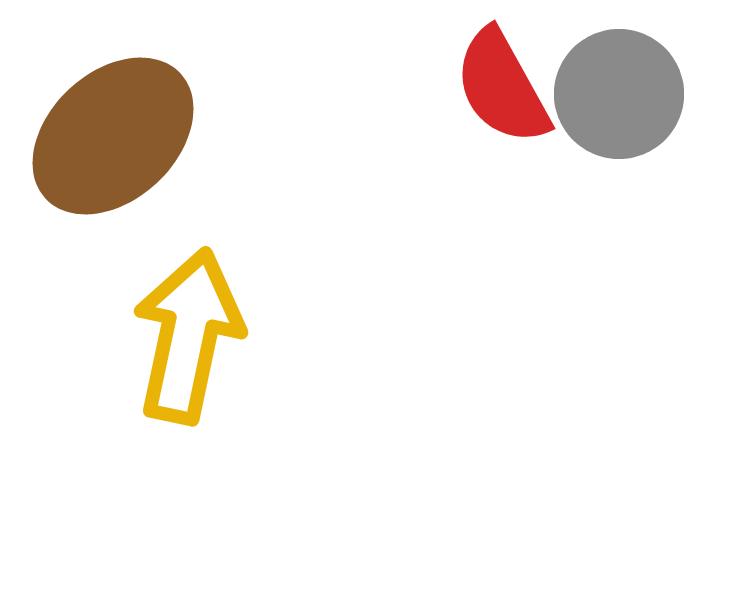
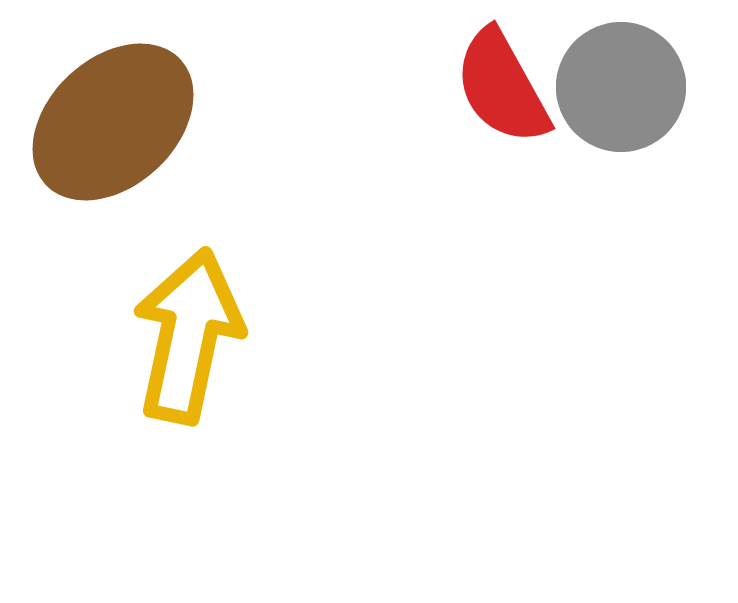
gray circle: moved 2 px right, 7 px up
brown ellipse: moved 14 px up
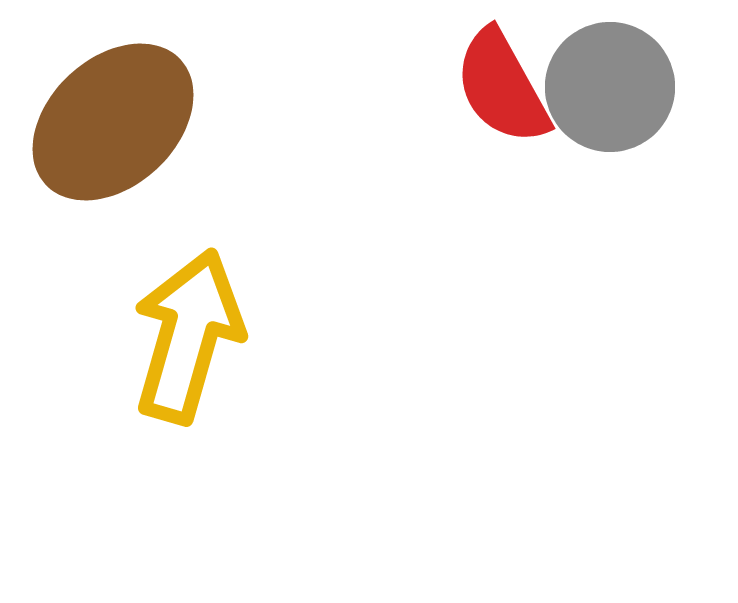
gray circle: moved 11 px left
yellow arrow: rotated 4 degrees clockwise
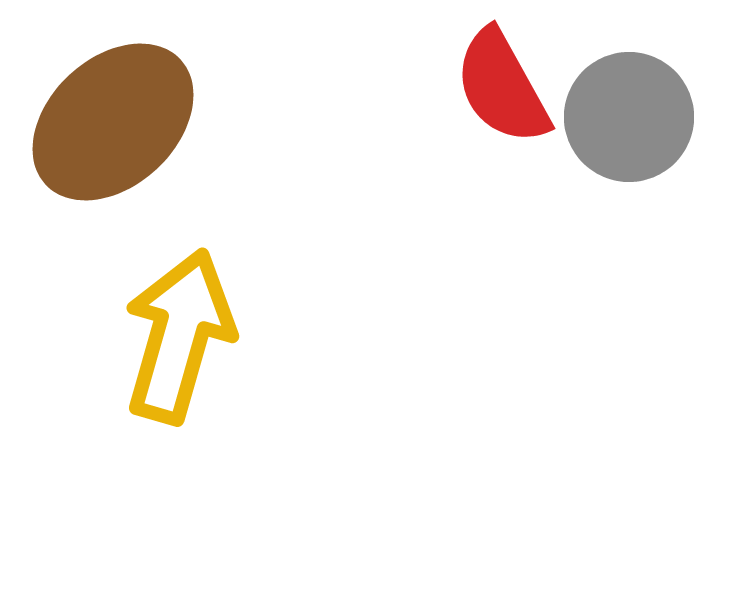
gray circle: moved 19 px right, 30 px down
yellow arrow: moved 9 px left
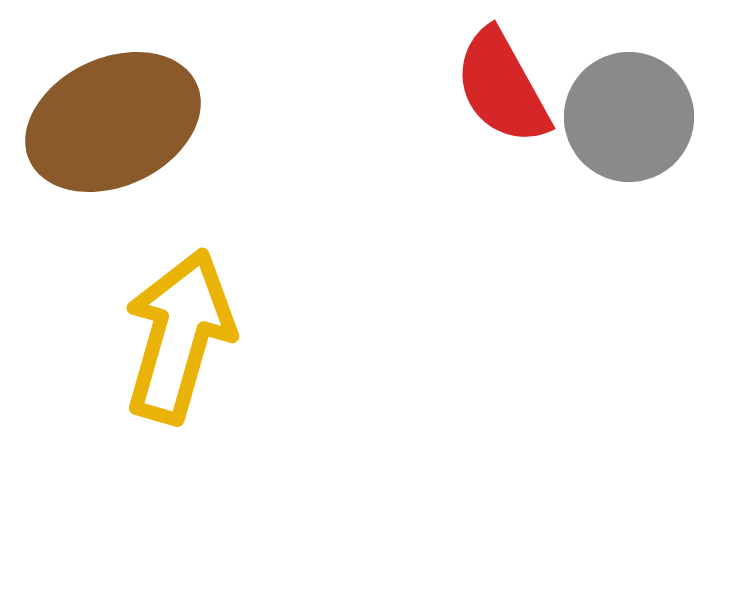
brown ellipse: rotated 18 degrees clockwise
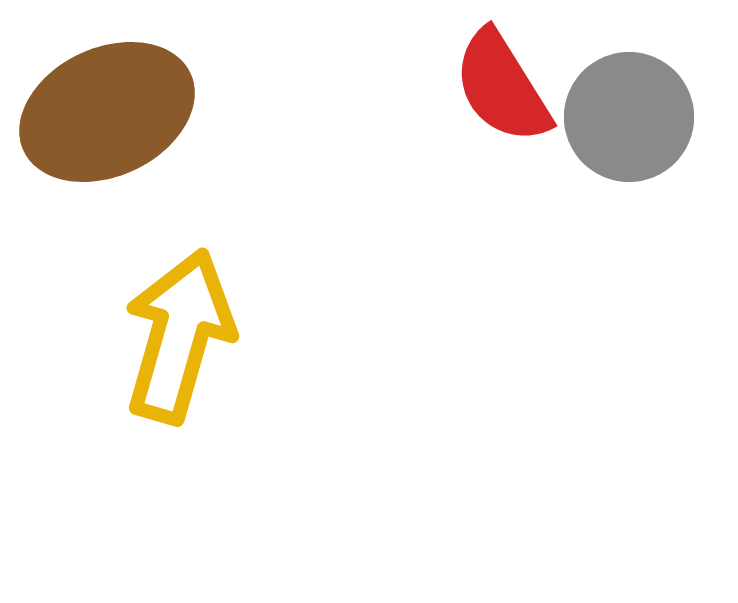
red semicircle: rotated 3 degrees counterclockwise
brown ellipse: moved 6 px left, 10 px up
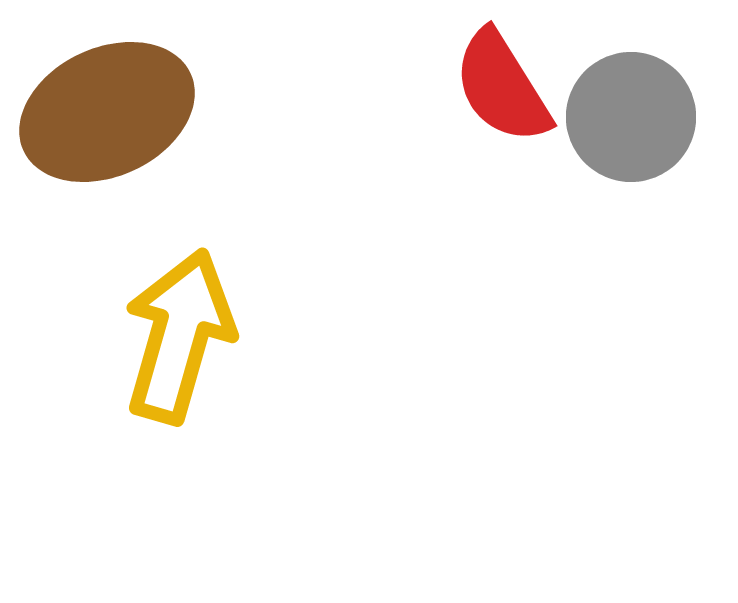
gray circle: moved 2 px right
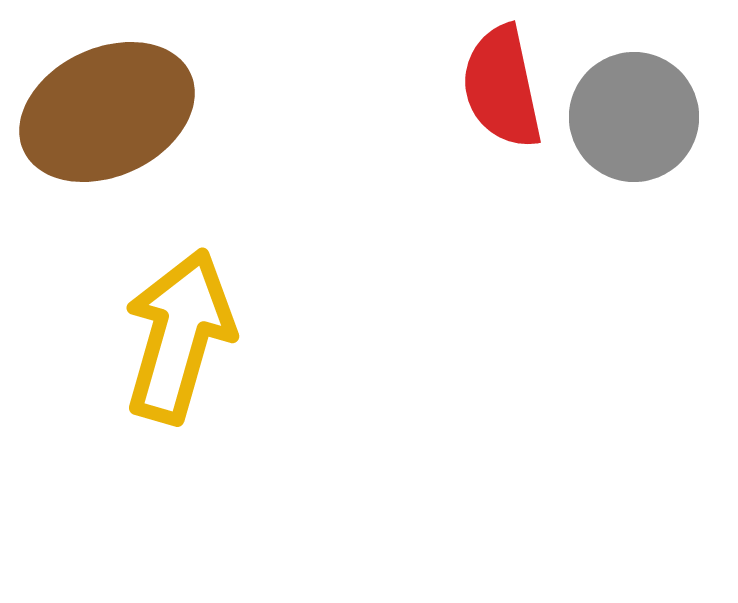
red semicircle: rotated 20 degrees clockwise
gray circle: moved 3 px right
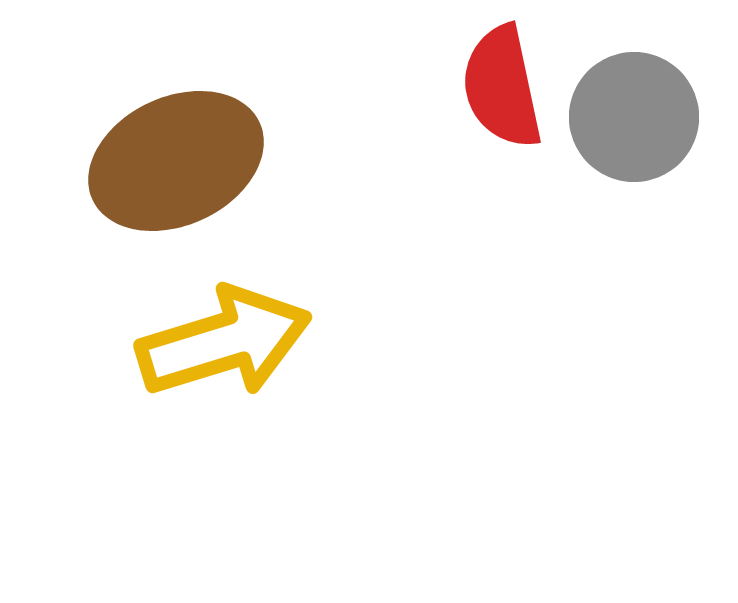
brown ellipse: moved 69 px right, 49 px down
yellow arrow: moved 45 px right, 6 px down; rotated 57 degrees clockwise
